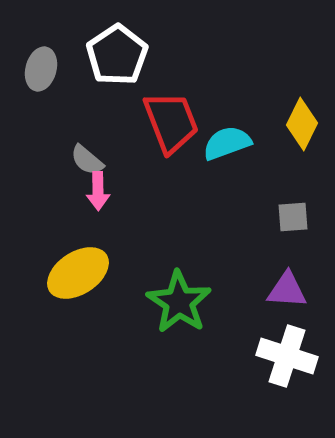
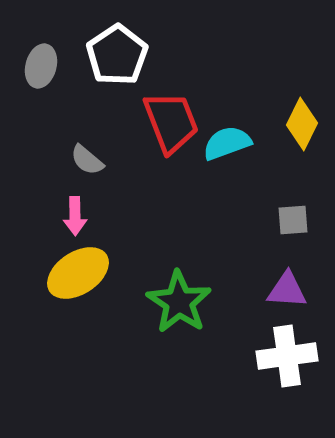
gray ellipse: moved 3 px up
pink arrow: moved 23 px left, 25 px down
gray square: moved 3 px down
white cross: rotated 26 degrees counterclockwise
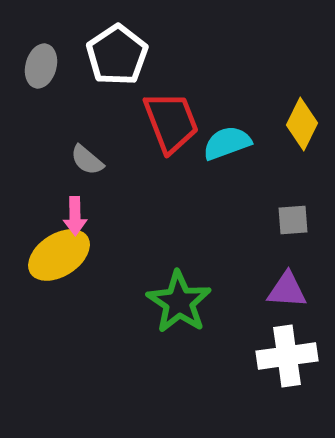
yellow ellipse: moved 19 px left, 18 px up
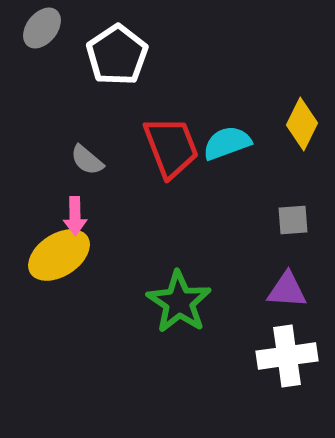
gray ellipse: moved 1 px right, 38 px up; rotated 24 degrees clockwise
red trapezoid: moved 25 px down
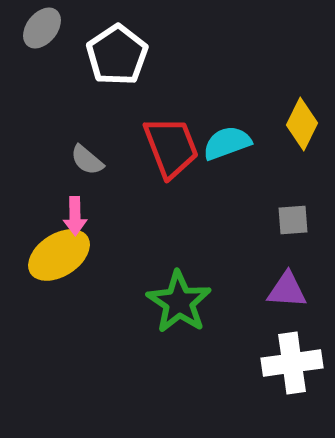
white cross: moved 5 px right, 7 px down
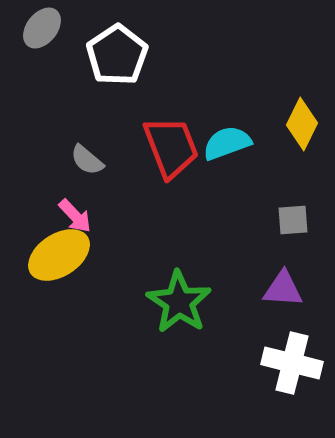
pink arrow: rotated 42 degrees counterclockwise
purple triangle: moved 4 px left, 1 px up
white cross: rotated 22 degrees clockwise
